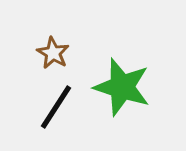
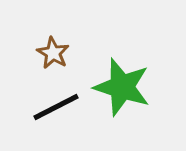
black line: rotated 30 degrees clockwise
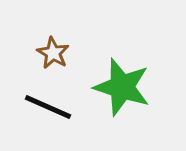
black line: moved 8 px left; rotated 51 degrees clockwise
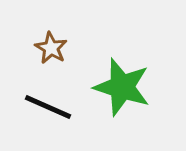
brown star: moved 2 px left, 5 px up
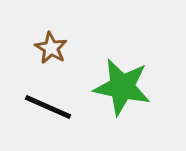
green star: rotated 6 degrees counterclockwise
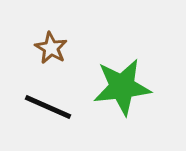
green star: rotated 18 degrees counterclockwise
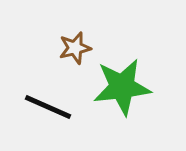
brown star: moved 24 px right; rotated 28 degrees clockwise
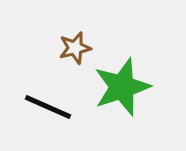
green star: rotated 12 degrees counterclockwise
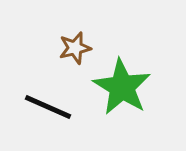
green star: rotated 22 degrees counterclockwise
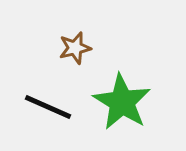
green star: moved 15 px down
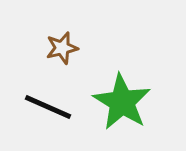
brown star: moved 13 px left
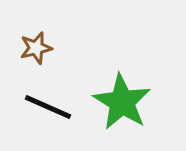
brown star: moved 26 px left
